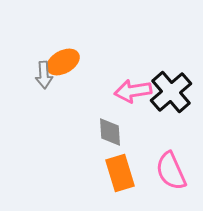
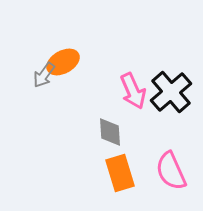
gray arrow: rotated 40 degrees clockwise
pink arrow: rotated 105 degrees counterclockwise
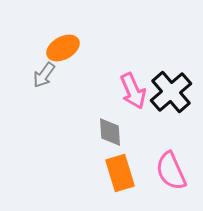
orange ellipse: moved 14 px up
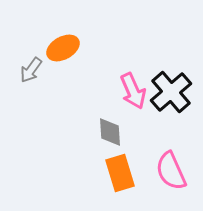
gray arrow: moved 13 px left, 5 px up
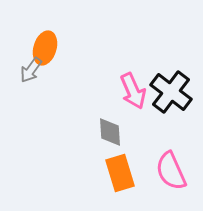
orange ellipse: moved 18 px left; rotated 44 degrees counterclockwise
black cross: rotated 12 degrees counterclockwise
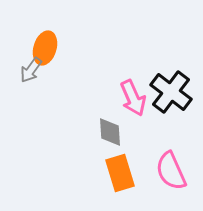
pink arrow: moved 7 px down
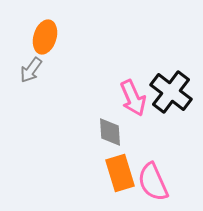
orange ellipse: moved 11 px up
pink semicircle: moved 18 px left, 11 px down
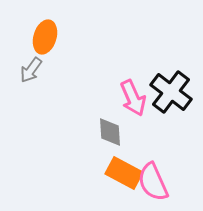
orange rectangle: moved 4 px right; rotated 45 degrees counterclockwise
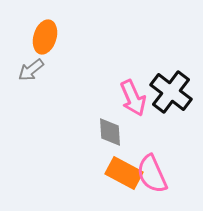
gray arrow: rotated 16 degrees clockwise
pink semicircle: moved 1 px left, 8 px up
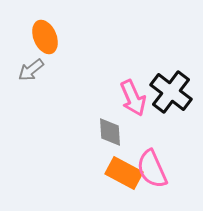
orange ellipse: rotated 40 degrees counterclockwise
pink semicircle: moved 5 px up
